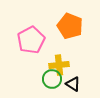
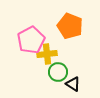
yellow cross: moved 12 px left, 11 px up
green circle: moved 6 px right, 7 px up
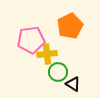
orange pentagon: rotated 25 degrees clockwise
pink pentagon: rotated 20 degrees clockwise
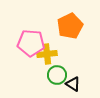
pink pentagon: moved 3 px down; rotated 12 degrees clockwise
green circle: moved 1 px left, 3 px down
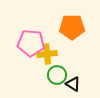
orange pentagon: moved 2 px right, 1 px down; rotated 25 degrees clockwise
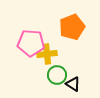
orange pentagon: rotated 20 degrees counterclockwise
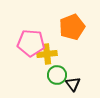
black triangle: rotated 21 degrees clockwise
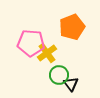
yellow cross: moved 1 px up; rotated 30 degrees counterclockwise
green circle: moved 2 px right
black triangle: moved 2 px left
